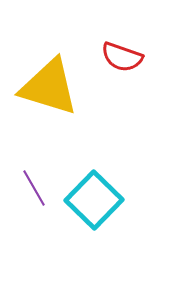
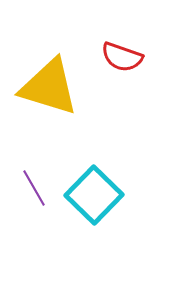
cyan square: moved 5 px up
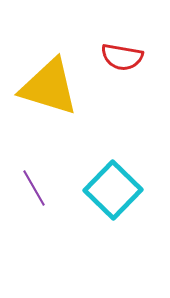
red semicircle: rotated 9 degrees counterclockwise
cyan square: moved 19 px right, 5 px up
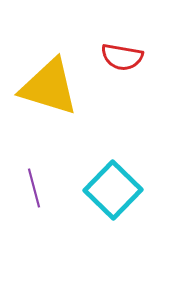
purple line: rotated 15 degrees clockwise
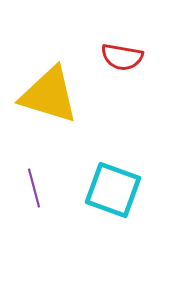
yellow triangle: moved 8 px down
cyan square: rotated 24 degrees counterclockwise
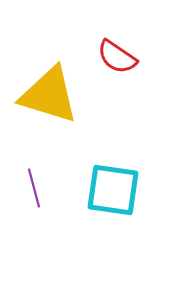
red semicircle: moved 5 px left; rotated 24 degrees clockwise
cyan square: rotated 12 degrees counterclockwise
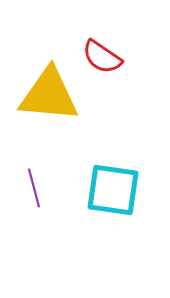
red semicircle: moved 15 px left
yellow triangle: rotated 12 degrees counterclockwise
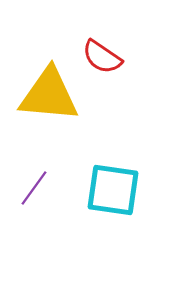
purple line: rotated 51 degrees clockwise
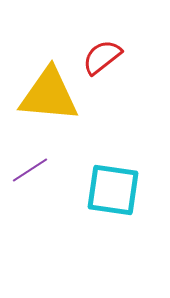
red semicircle: rotated 108 degrees clockwise
purple line: moved 4 px left, 18 px up; rotated 21 degrees clockwise
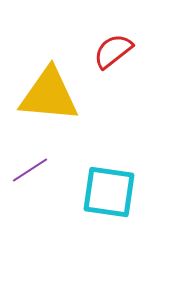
red semicircle: moved 11 px right, 6 px up
cyan square: moved 4 px left, 2 px down
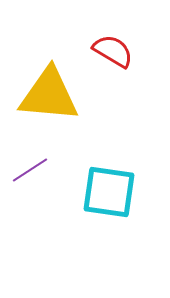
red semicircle: rotated 69 degrees clockwise
